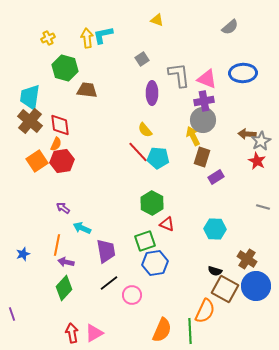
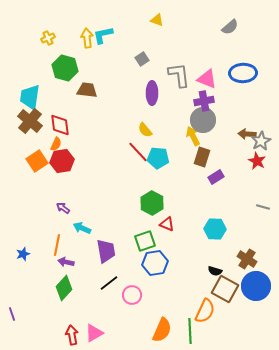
red arrow at (72, 333): moved 2 px down
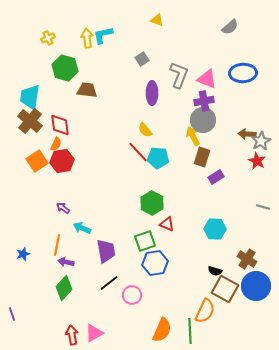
gray L-shape at (179, 75): rotated 28 degrees clockwise
